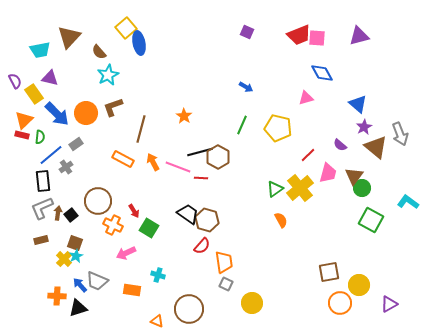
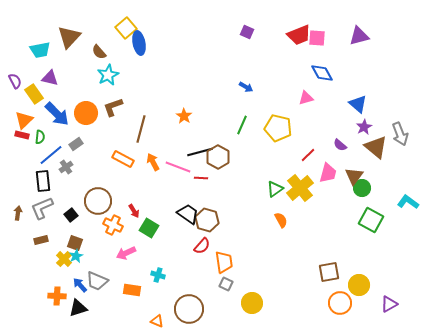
brown arrow at (58, 213): moved 40 px left
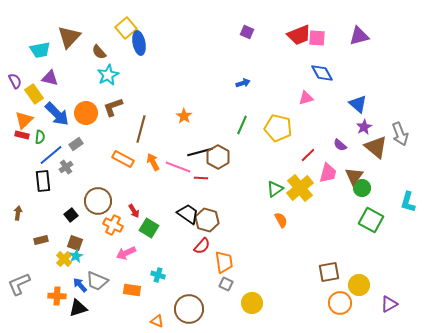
blue arrow at (246, 87): moved 3 px left, 4 px up; rotated 48 degrees counterclockwise
cyan L-shape at (408, 202): rotated 110 degrees counterclockwise
gray L-shape at (42, 208): moved 23 px left, 76 px down
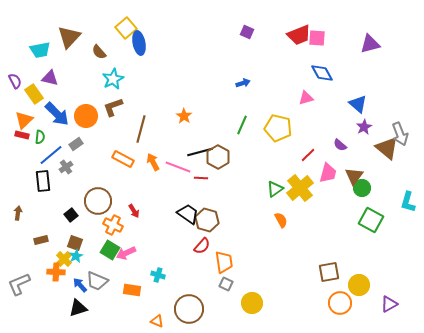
purple triangle at (359, 36): moved 11 px right, 8 px down
cyan star at (108, 75): moved 5 px right, 4 px down
orange circle at (86, 113): moved 3 px down
brown triangle at (376, 147): moved 11 px right, 1 px down
green square at (149, 228): moved 39 px left, 22 px down
orange cross at (57, 296): moved 1 px left, 24 px up
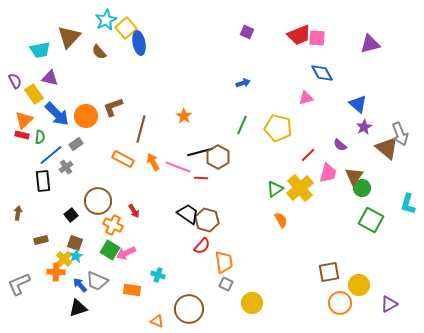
cyan star at (113, 79): moved 7 px left, 59 px up
cyan L-shape at (408, 202): moved 2 px down
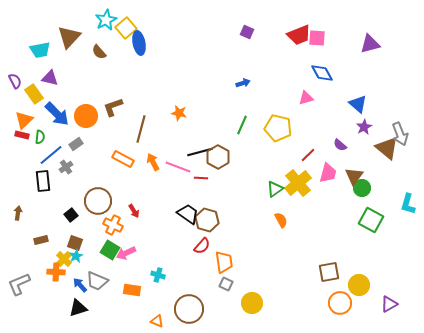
orange star at (184, 116): moved 5 px left, 3 px up; rotated 21 degrees counterclockwise
yellow cross at (300, 188): moved 2 px left, 5 px up
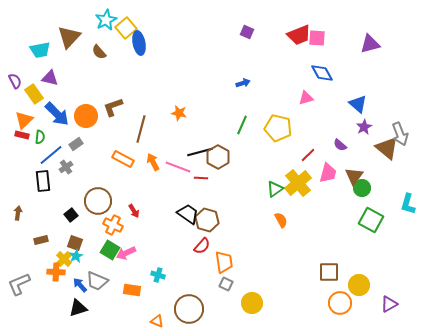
brown square at (329, 272): rotated 10 degrees clockwise
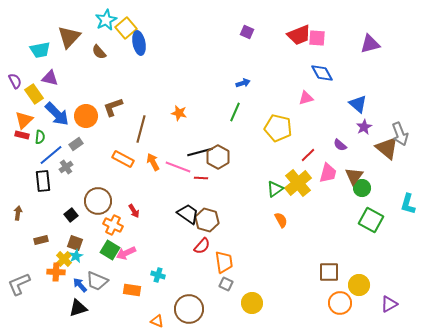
green line at (242, 125): moved 7 px left, 13 px up
